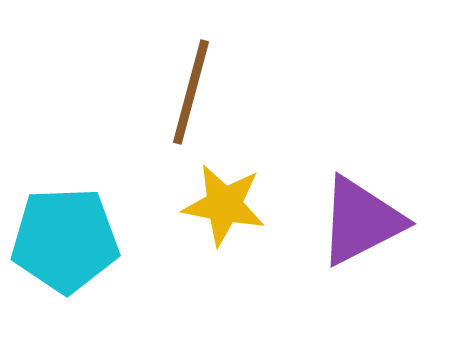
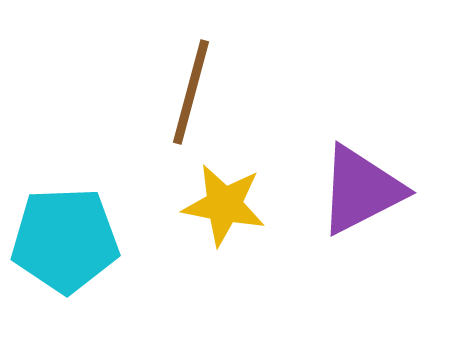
purple triangle: moved 31 px up
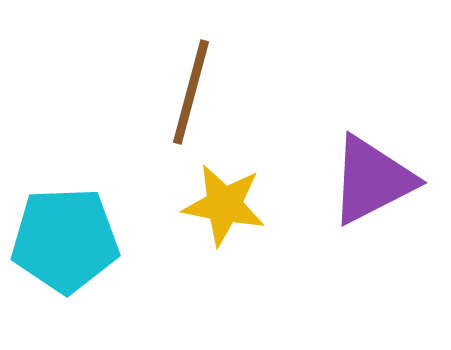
purple triangle: moved 11 px right, 10 px up
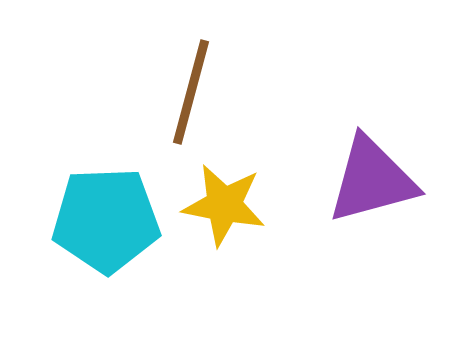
purple triangle: rotated 12 degrees clockwise
cyan pentagon: moved 41 px right, 20 px up
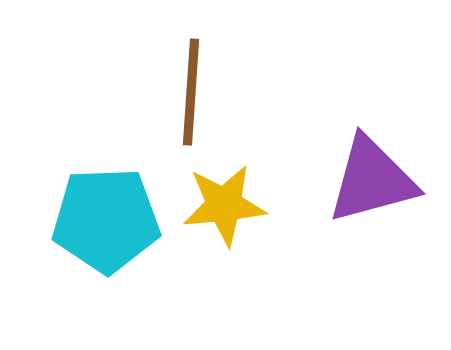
brown line: rotated 11 degrees counterclockwise
yellow star: rotated 16 degrees counterclockwise
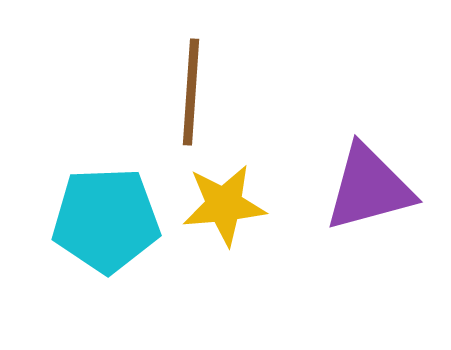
purple triangle: moved 3 px left, 8 px down
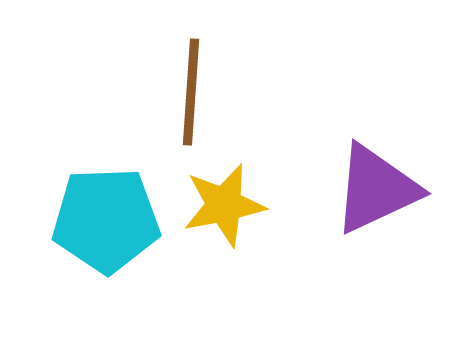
purple triangle: moved 7 px right, 1 px down; rotated 10 degrees counterclockwise
yellow star: rotated 6 degrees counterclockwise
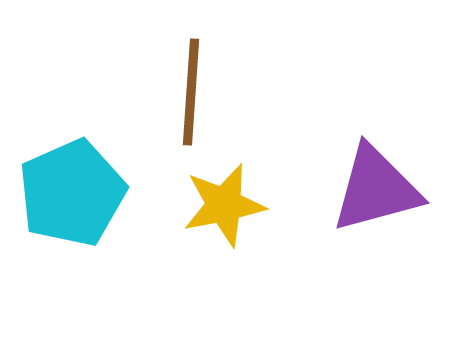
purple triangle: rotated 10 degrees clockwise
cyan pentagon: moved 34 px left, 27 px up; rotated 22 degrees counterclockwise
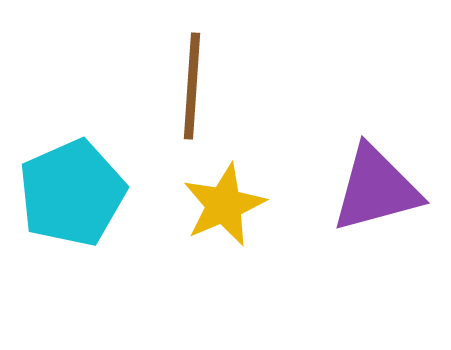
brown line: moved 1 px right, 6 px up
yellow star: rotated 12 degrees counterclockwise
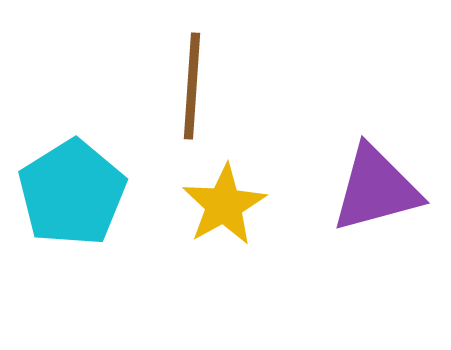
cyan pentagon: rotated 8 degrees counterclockwise
yellow star: rotated 6 degrees counterclockwise
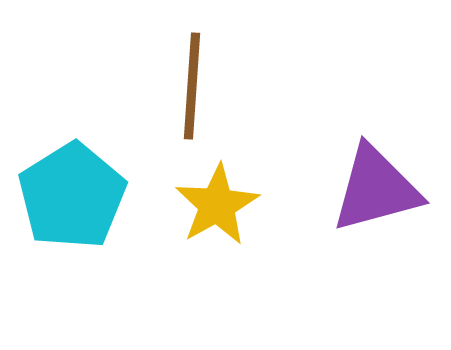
cyan pentagon: moved 3 px down
yellow star: moved 7 px left
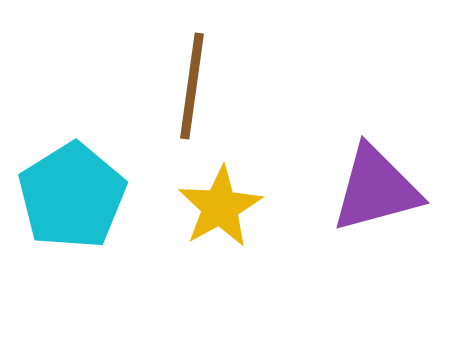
brown line: rotated 4 degrees clockwise
yellow star: moved 3 px right, 2 px down
